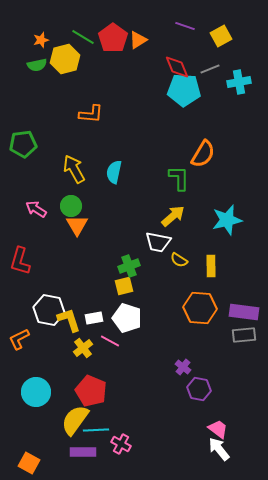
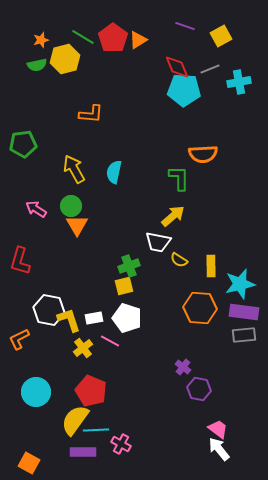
orange semicircle at (203, 154): rotated 56 degrees clockwise
cyan star at (227, 220): moved 13 px right, 64 px down
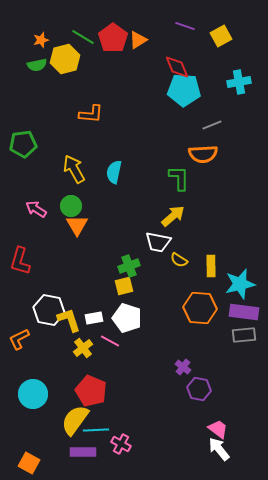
gray line at (210, 69): moved 2 px right, 56 px down
cyan circle at (36, 392): moved 3 px left, 2 px down
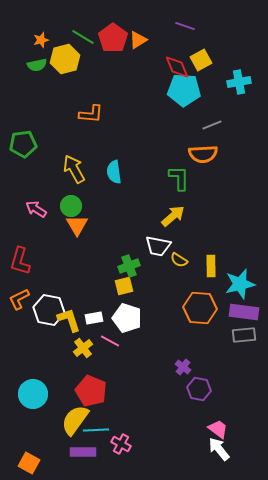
yellow square at (221, 36): moved 20 px left, 24 px down
cyan semicircle at (114, 172): rotated 20 degrees counterclockwise
white trapezoid at (158, 242): moved 4 px down
orange L-shape at (19, 339): moved 40 px up
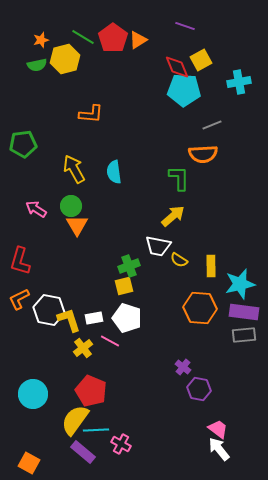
purple rectangle at (83, 452): rotated 40 degrees clockwise
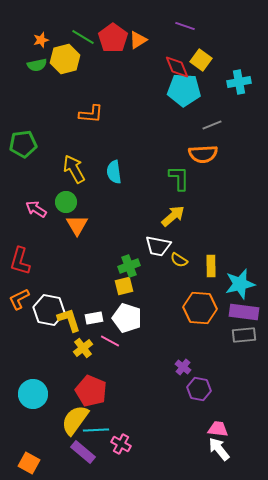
yellow square at (201, 60): rotated 25 degrees counterclockwise
green circle at (71, 206): moved 5 px left, 4 px up
pink trapezoid at (218, 429): rotated 30 degrees counterclockwise
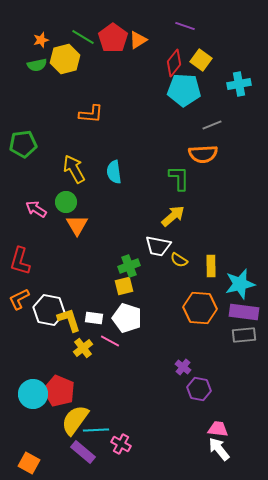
red diamond at (177, 67): moved 3 px left, 4 px up; rotated 60 degrees clockwise
cyan cross at (239, 82): moved 2 px down
white rectangle at (94, 318): rotated 18 degrees clockwise
red pentagon at (91, 391): moved 32 px left
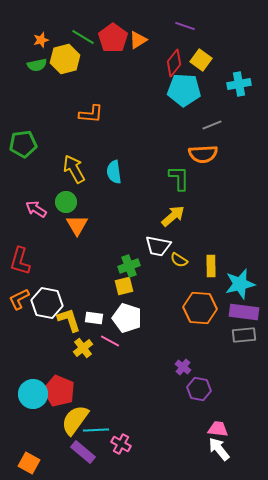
white hexagon at (49, 310): moved 2 px left, 7 px up
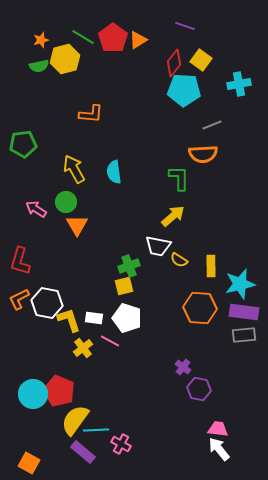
green semicircle at (37, 65): moved 2 px right, 1 px down
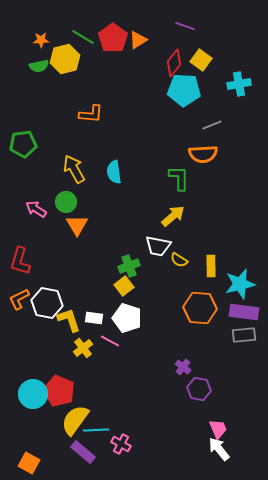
orange star at (41, 40): rotated 14 degrees clockwise
yellow square at (124, 286): rotated 24 degrees counterclockwise
pink trapezoid at (218, 429): rotated 60 degrees clockwise
